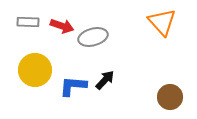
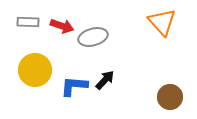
blue L-shape: moved 1 px right
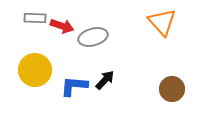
gray rectangle: moved 7 px right, 4 px up
brown circle: moved 2 px right, 8 px up
